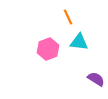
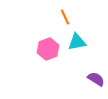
orange line: moved 3 px left
cyan triangle: moved 2 px left; rotated 18 degrees counterclockwise
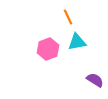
orange line: moved 3 px right
purple semicircle: moved 1 px left, 1 px down
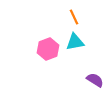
orange line: moved 6 px right
cyan triangle: moved 2 px left
